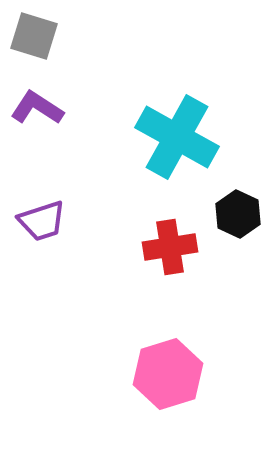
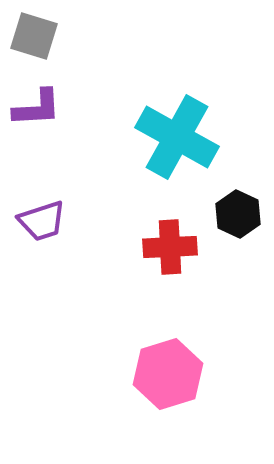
purple L-shape: rotated 144 degrees clockwise
red cross: rotated 6 degrees clockwise
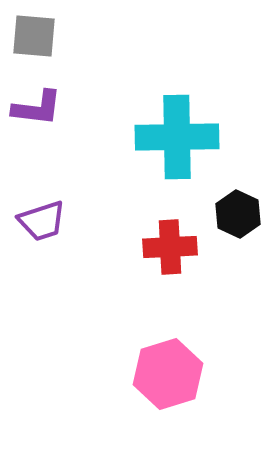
gray square: rotated 12 degrees counterclockwise
purple L-shape: rotated 10 degrees clockwise
cyan cross: rotated 30 degrees counterclockwise
